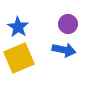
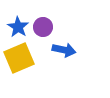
purple circle: moved 25 px left, 3 px down
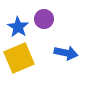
purple circle: moved 1 px right, 8 px up
blue arrow: moved 2 px right, 3 px down
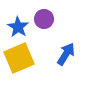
blue arrow: moved 1 px down; rotated 70 degrees counterclockwise
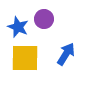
blue star: rotated 10 degrees counterclockwise
yellow square: moved 6 px right; rotated 24 degrees clockwise
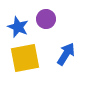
purple circle: moved 2 px right
yellow square: rotated 12 degrees counterclockwise
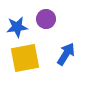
blue star: moved 1 px left; rotated 30 degrees counterclockwise
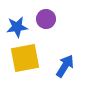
blue arrow: moved 1 px left, 12 px down
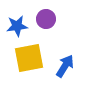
blue star: moved 1 px up
yellow square: moved 4 px right
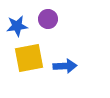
purple circle: moved 2 px right
blue arrow: rotated 55 degrees clockwise
